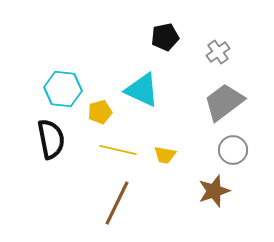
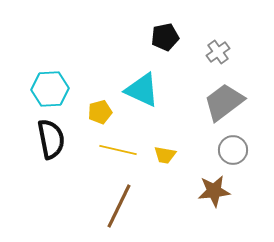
cyan hexagon: moved 13 px left; rotated 9 degrees counterclockwise
brown star: rotated 12 degrees clockwise
brown line: moved 2 px right, 3 px down
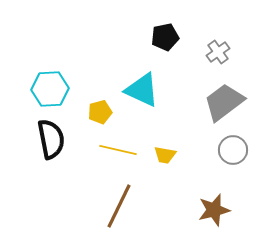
brown star: moved 19 px down; rotated 8 degrees counterclockwise
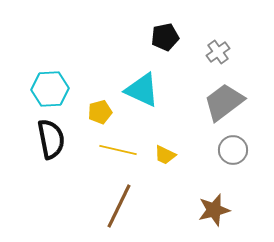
yellow trapezoid: rotated 15 degrees clockwise
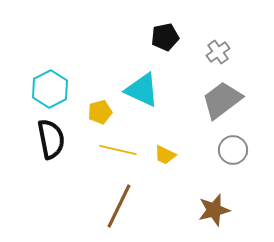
cyan hexagon: rotated 24 degrees counterclockwise
gray trapezoid: moved 2 px left, 2 px up
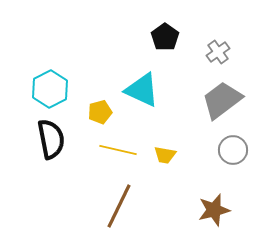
black pentagon: rotated 24 degrees counterclockwise
yellow trapezoid: rotated 15 degrees counterclockwise
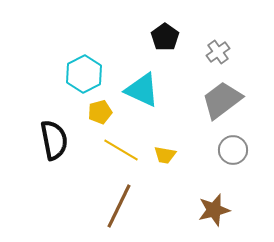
cyan hexagon: moved 34 px right, 15 px up
black semicircle: moved 3 px right, 1 px down
yellow line: moved 3 px right; rotated 18 degrees clockwise
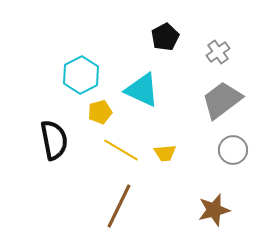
black pentagon: rotated 8 degrees clockwise
cyan hexagon: moved 3 px left, 1 px down
yellow trapezoid: moved 2 px up; rotated 15 degrees counterclockwise
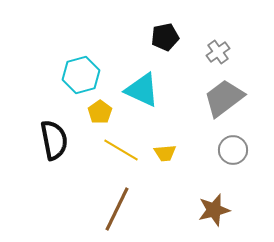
black pentagon: rotated 16 degrees clockwise
cyan hexagon: rotated 12 degrees clockwise
gray trapezoid: moved 2 px right, 2 px up
yellow pentagon: rotated 20 degrees counterclockwise
brown line: moved 2 px left, 3 px down
